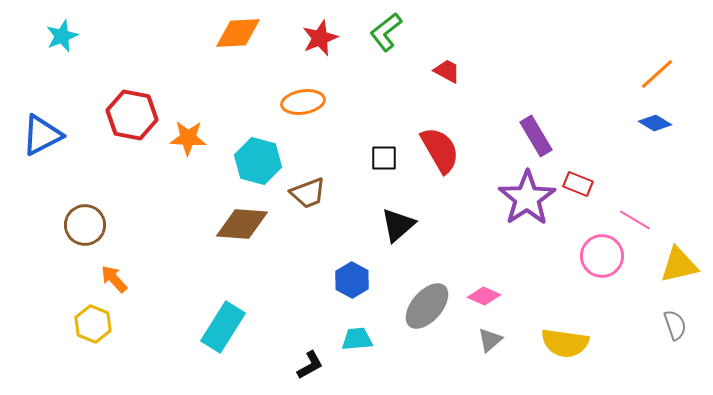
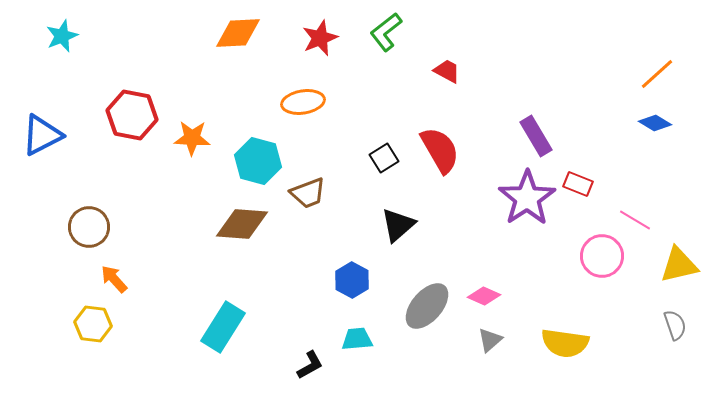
orange star: moved 4 px right
black square: rotated 32 degrees counterclockwise
brown circle: moved 4 px right, 2 px down
yellow hexagon: rotated 15 degrees counterclockwise
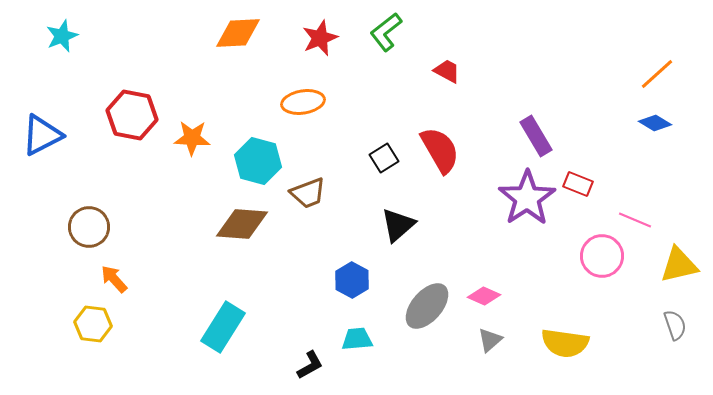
pink line: rotated 8 degrees counterclockwise
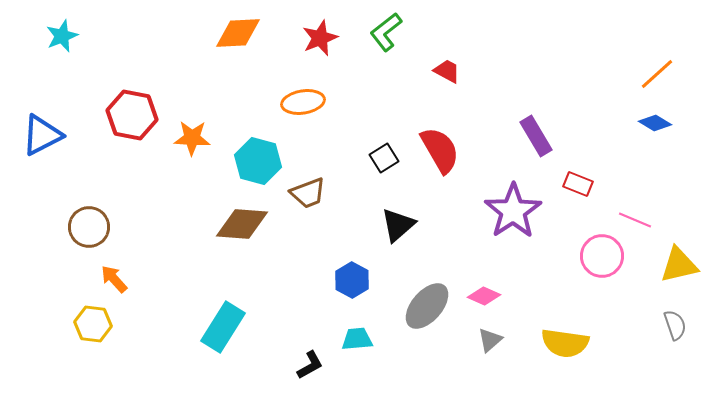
purple star: moved 14 px left, 13 px down
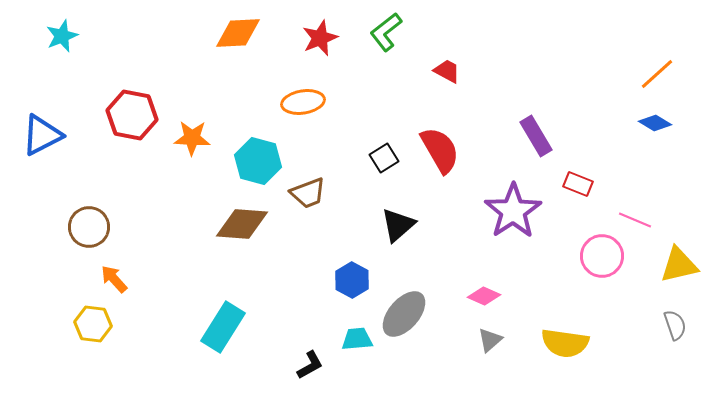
gray ellipse: moved 23 px left, 8 px down
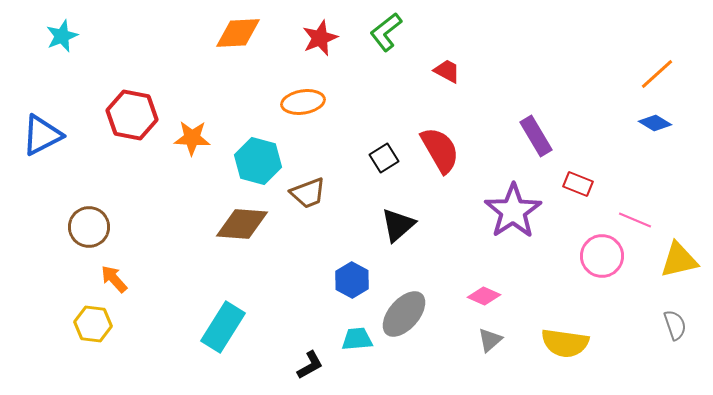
yellow triangle: moved 5 px up
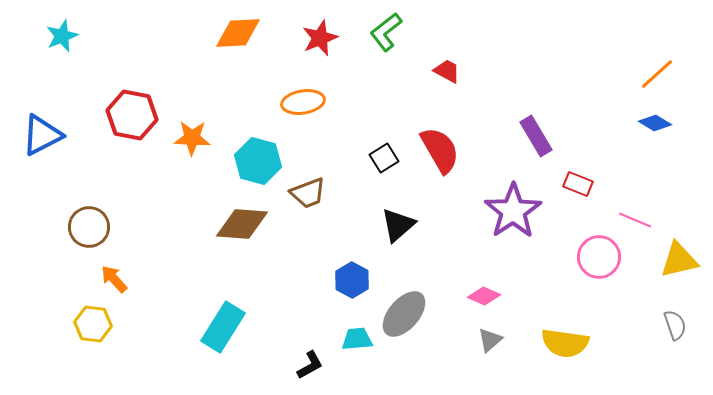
pink circle: moved 3 px left, 1 px down
